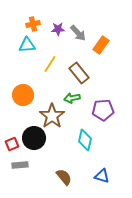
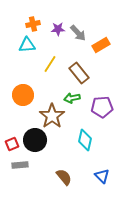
orange rectangle: rotated 24 degrees clockwise
purple pentagon: moved 1 px left, 3 px up
black circle: moved 1 px right, 2 px down
blue triangle: rotated 28 degrees clockwise
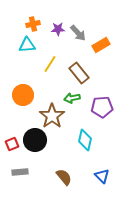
gray rectangle: moved 7 px down
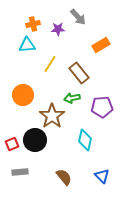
gray arrow: moved 16 px up
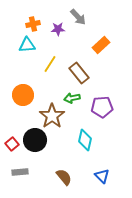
orange rectangle: rotated 12 degrees counterclockwise
red square: rotated 16 degrees counterclockwise
